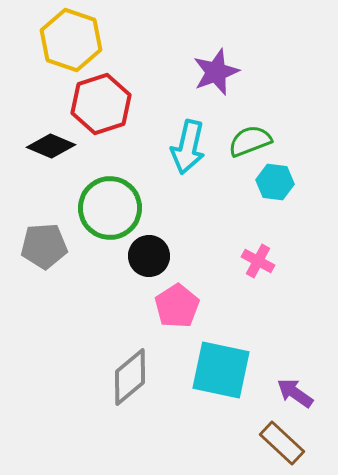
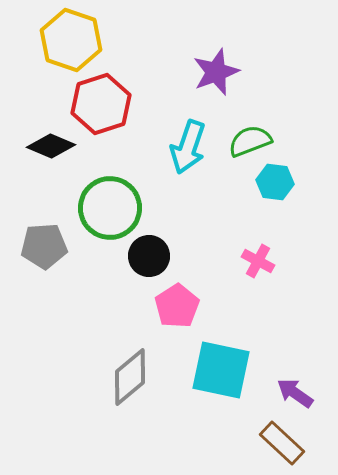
cyan arrow: rotated 6 degrees clockwise
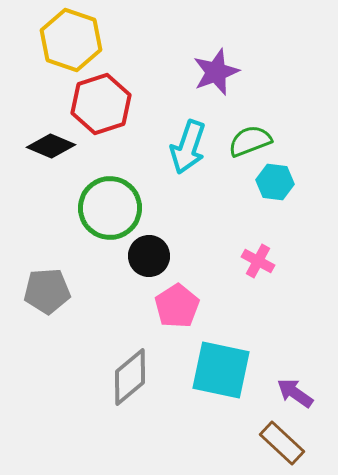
gray pentagon: moved 3 px right, 45 px down
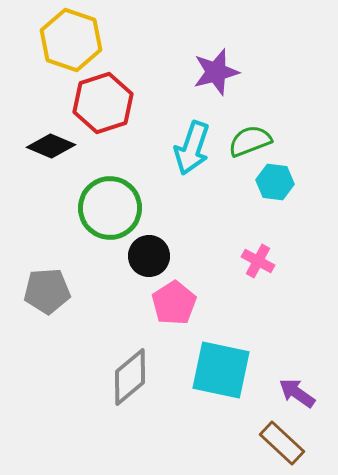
purple star: rotated 6 degrees clockwise
red hexagon: moved 2 px right, 1 px up
cyan arrow: moved 4 px right, 1 px down
pink pentagon: moved 3 px left, 3 px up
purple arrow: moved 2 px right
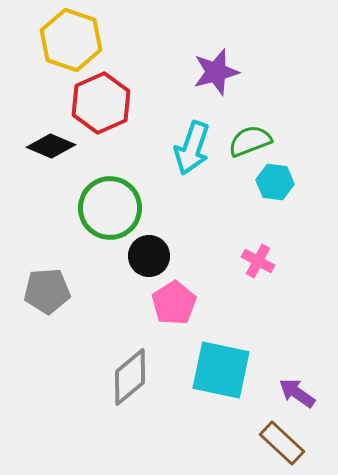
red hexagon: moved 2 px left; rotated 6 degrees counterclockwise
